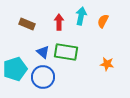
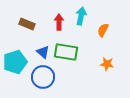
orange semicircle: moved 9 px down
cyan pentagon: moved 7 px up
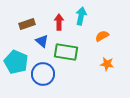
brown rectangle: rotated 42 degrees counterclockwise
orange semicircle: moved 1 px left, 6 px down; rotated 32 degrees clockwise
blue triangle: moved 1 px left, 11 px up
cyan pentagon: moved 1 px right; rotated 30 degrees counterclockwise
blue circle: moved 3 px up
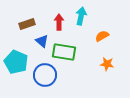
green rectangle: moved 2 px left
blue circle: moved 2 px right, 1 px down
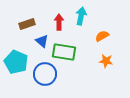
orange star: moved 1 px left, 3 px up
blue circle: moved 1 px up
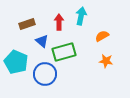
green rectangle: rotated 25 degrees counterclockwise
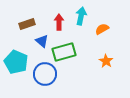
orange semicircle: moved 7 px up
orange star: rotated 24 degrees clockwise
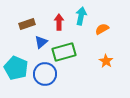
blue triangle: moved 1 px left, 1 px down; rotated 40 degrees clockwise
cyan pentagon: moved 6 px down
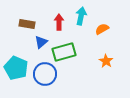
brown rectangle: rotated 28 degrees clockwise
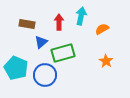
green rectangle: moved 1 px left, 1 px down
blue circle: moved 1 px down
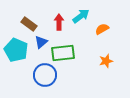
cyan arrow: rotated 42 degrees clockwise
brown rectangle: moved 2 px right; rotated 28 degrees clockwise
green rectangle: rotated 10 degrees clockwise
orange star: rotated 24 degrees clockwise
cyan pentagon: moved 18 px up
